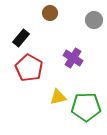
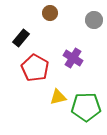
red pentagon: moved 6 px right
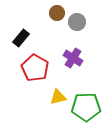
brown circle: moved 7 px right
gray circle: moved 17 px left, 2 px down
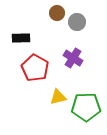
black rectangle: rotated 48 degrees clockwise
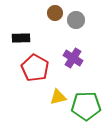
brown circle: moved 2 px left
gray circle: moved 1 px left, 2 px up
green pentagon: moved 1 px up
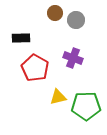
purple cross: rotated 12 degrees counterclockwise
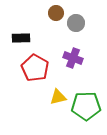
brown circle: moved 1 px right
gray circle: moved 3 px down
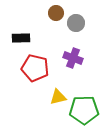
red pentagon: rotated 16 degrees counterclockwise
green pentagon: moved 2 px left, 4 px down
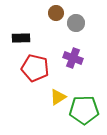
yellow triangle: rotated 18 degrees counterclockwise
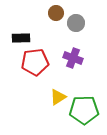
red pentagon: moved 6 px up; rotated 20 degrees counterclockwise
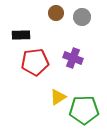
gray circle: moved 6 px right, 6 px up
black rectangle: moved 3 px up
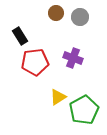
gray circle: moved 2 px left
black rectangle: moved 1 px left, 1 px down; rotated 60 degrees clockwise
green pentagon: rotated 28 degrees counterclockwise
